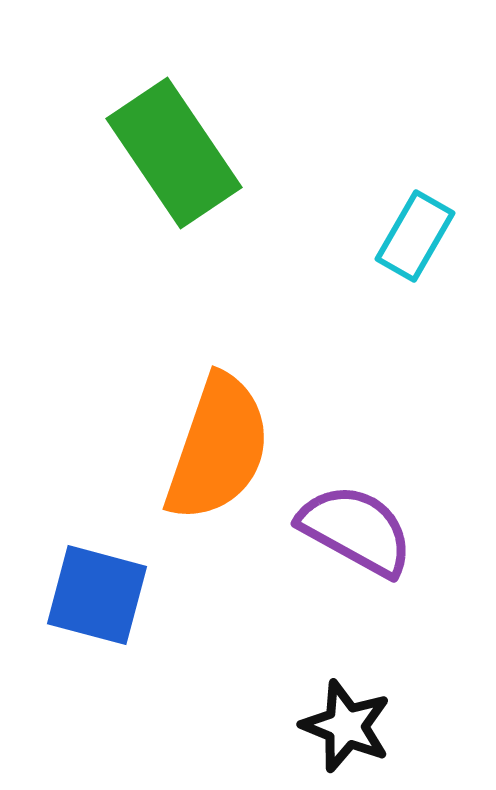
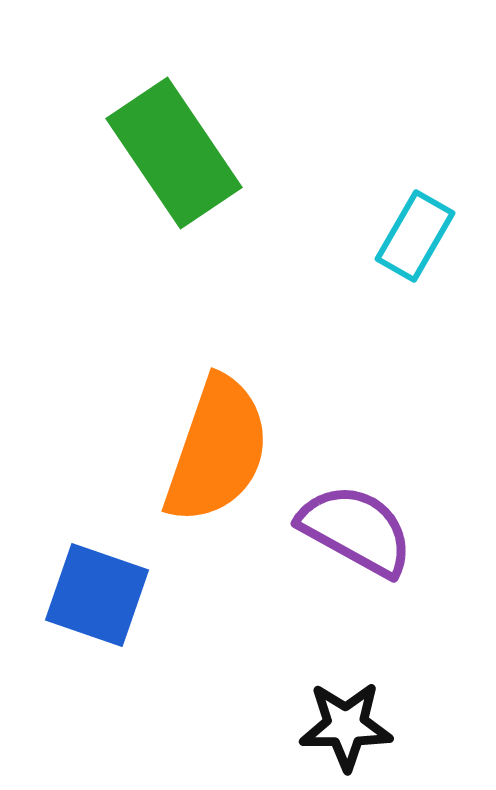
orange semicircle: moved 1 px left, 2 px down
blue square: rotated 4 degrees clockwise
black star: rotated 22 degrees counterclockwise
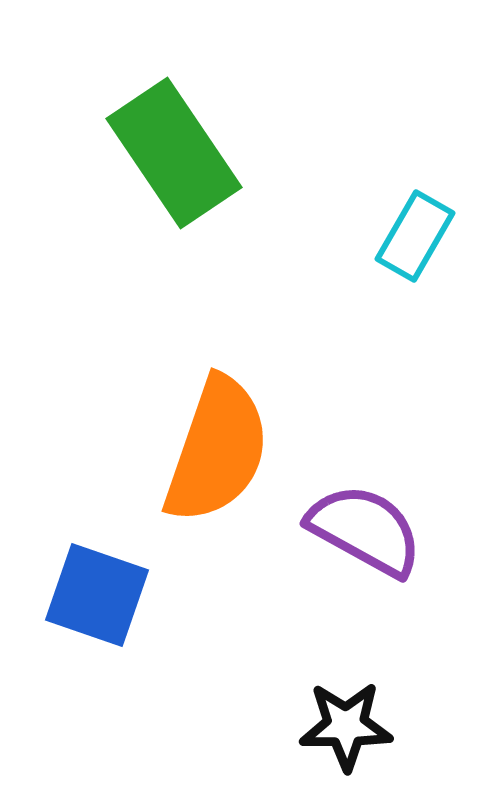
purple semicircle: moved 9 px right
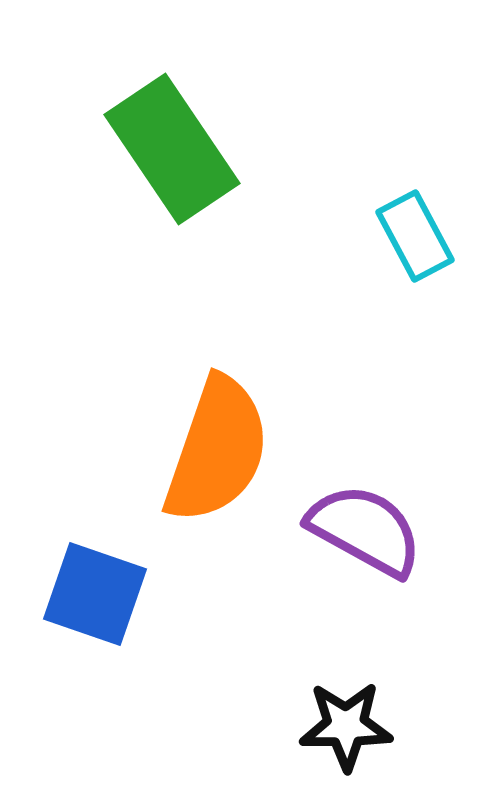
green rectangle: moved 2 px left, 4 px up
cyan rectangle: rotated 58 degrees counterclockwise
blue square: moved 2 px left, 1 px up
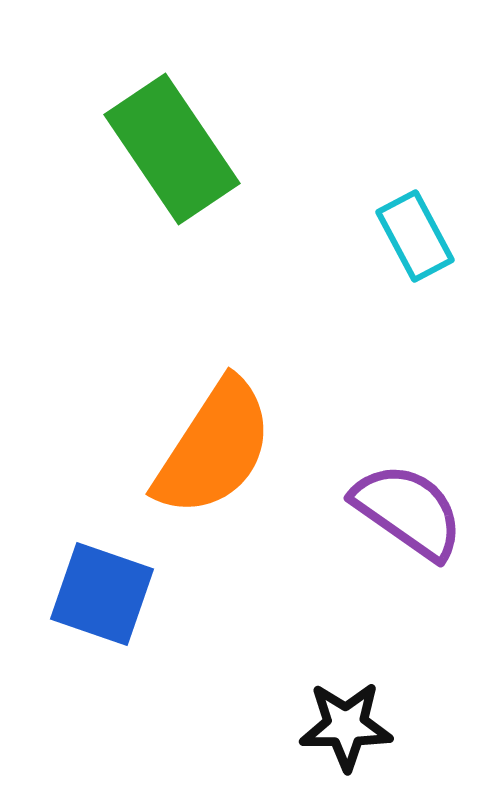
orange semicircle: moved 3 px left, 2 px up; rotated 14 degrees clockwise
purple semicircle: moved 43 px right, 19 px up; rotated 6 degrees clockwise
blue square: moved 7 px right
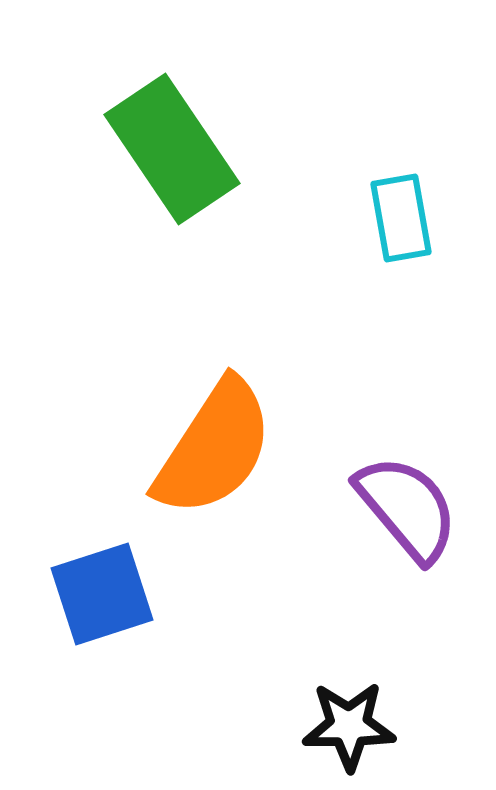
cyan rectangle: moved 14 px left, 18 px up; rotated 18 degrees clockwise
purple semicircle: moved 1 px left, 3 px up; rotated 15 degrees clockwise
blue square: rotated 37 degrees counterclockwise
black star: moved 3 px right
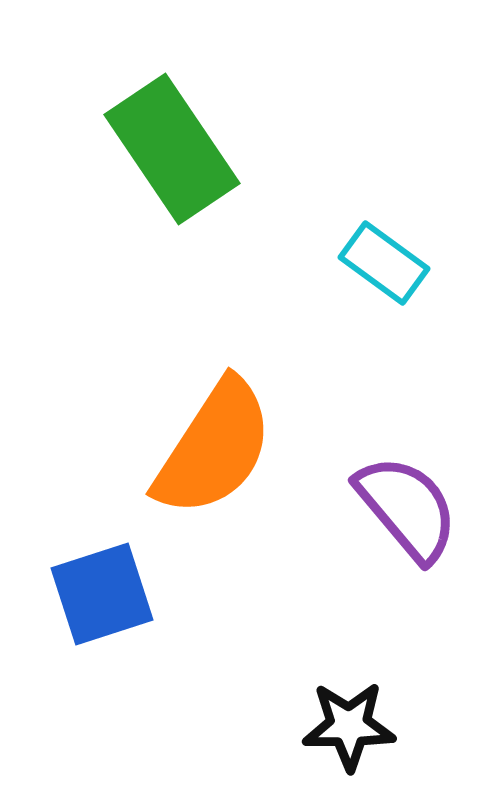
cyan rectangle: moved 17 px left, 45 px down; rotated 44 degrees counterclockwise
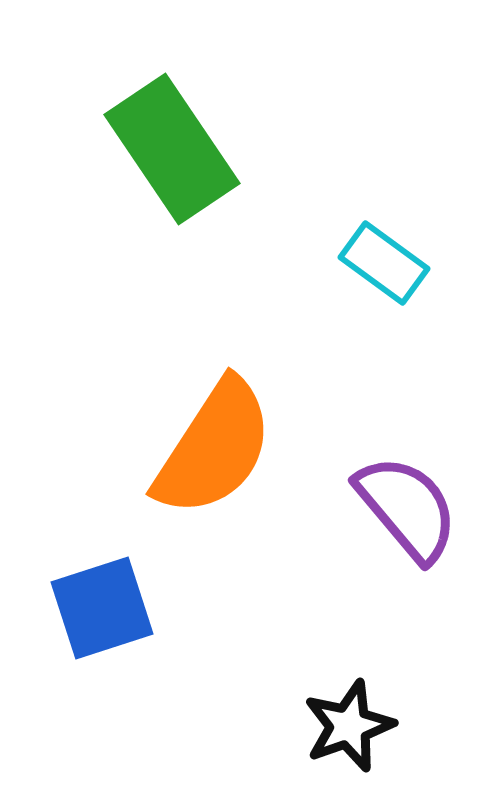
blue square: moved 14 px down
black star: rotated 20 degrees counterclockwise
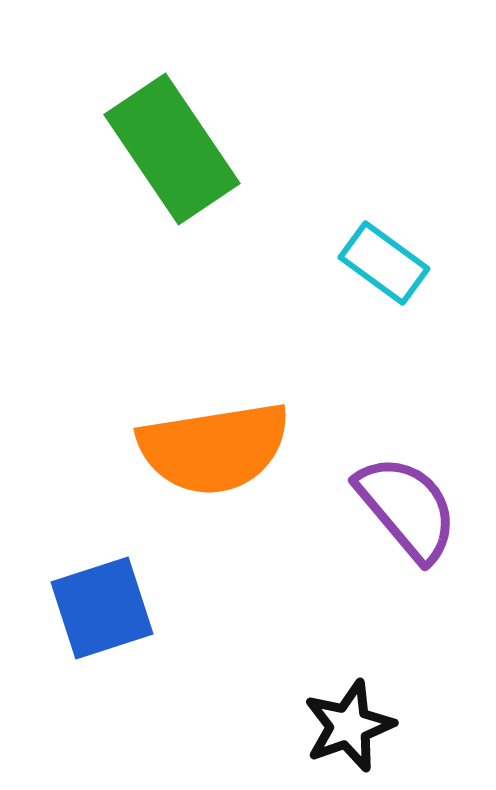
orange semicircle: rotated 48 degrees clockwise
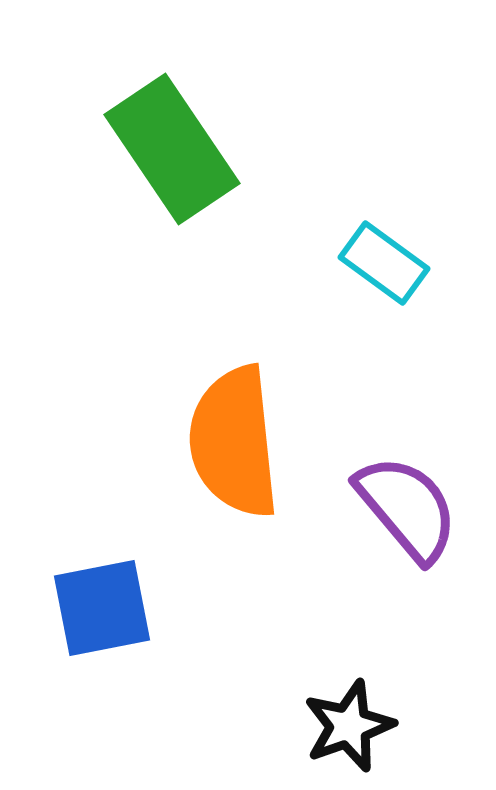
orange semicircle: moved 20 px right, 6 px up; rotated 93 degrees clockwise
blue square: rotated 7 degrees clockwise
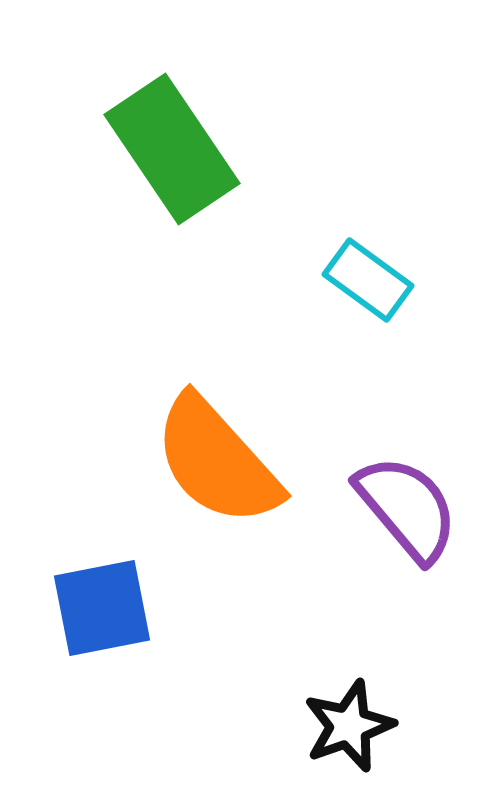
cyan rectangle: moved 16 px left, 17 px down
orange semicircle: moved 17 px left, 19 px down; rotated 36 degrees counterclockwise
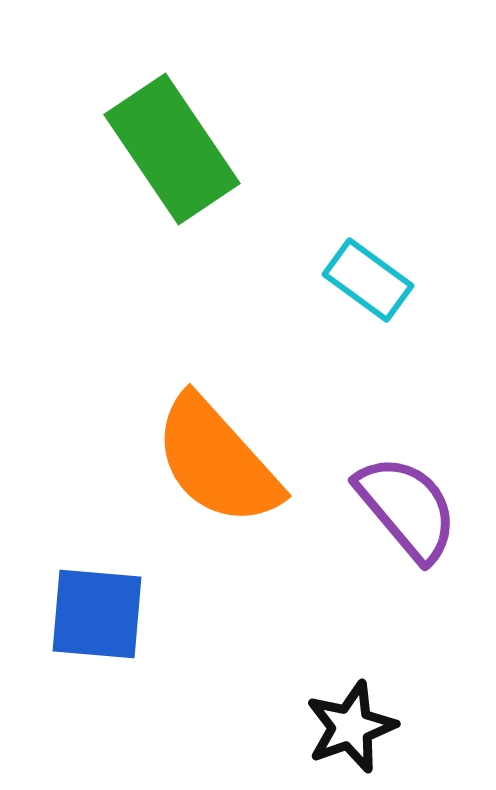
blue square: moved 5 px left, 6 px down; rotated 16 degrees clockwise
black star: moved 2 px right, 1 px down
